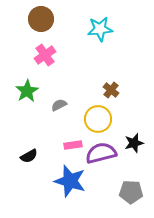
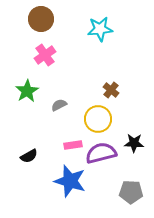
black star: rotated 18 degrees clockwise
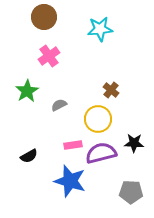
brown circle: moved 3 px right, 2 px up
pink cross: moved 4 px right, 1 px down
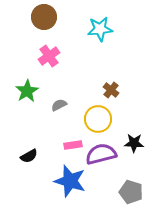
purple semicircle: moved 1 px down
gray pentagon: rotated 15 degrees clockwise
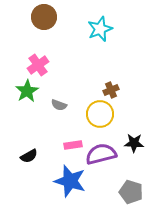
cyan star: rotated 15 degrees counterclockwise
pink cross: moved 11 px left, 9 px down
brown cross: rotated 28 degrees clockwise
gray semicircle: rotated 133 degrees counterclockwise
yellow circle: moved 2 px right, 5 px up
